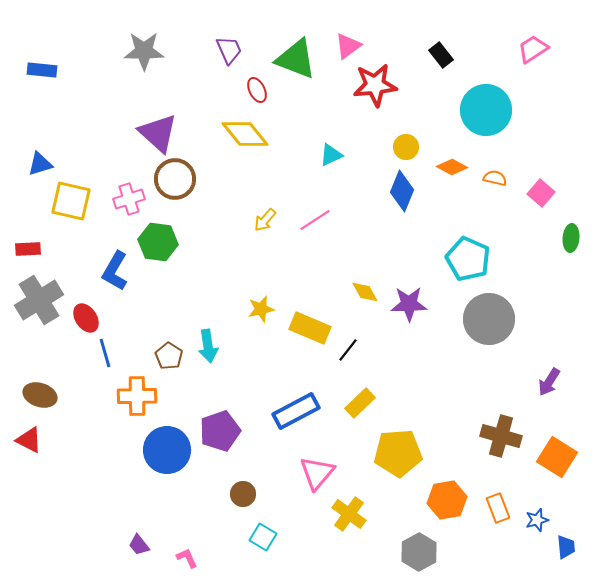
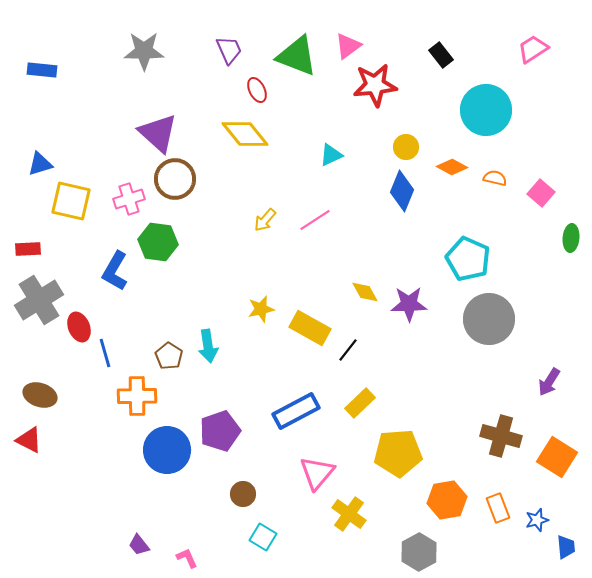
green triangle at (296, 59): moved 1 px right, 3 px up
red ellipse at (86, 318): moved 7 px left, 9 px down; rotated 12 degrees clockwise
yellow rectangle at (310, 328): rotated 6 degrees clockwise
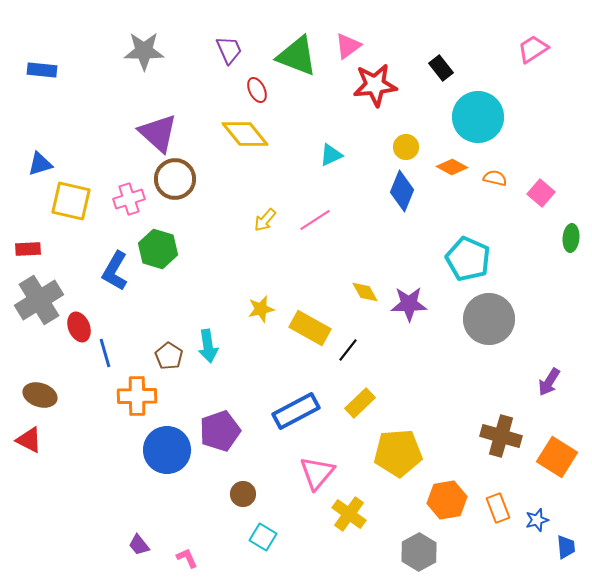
black rectangle at (441, 55): moved 13 px down
cyan circle at (486, 110): moved 8 px left, 7 px down
green hexagon at (158, 242): moved 7 px down; rotated 9 degrees clockwise
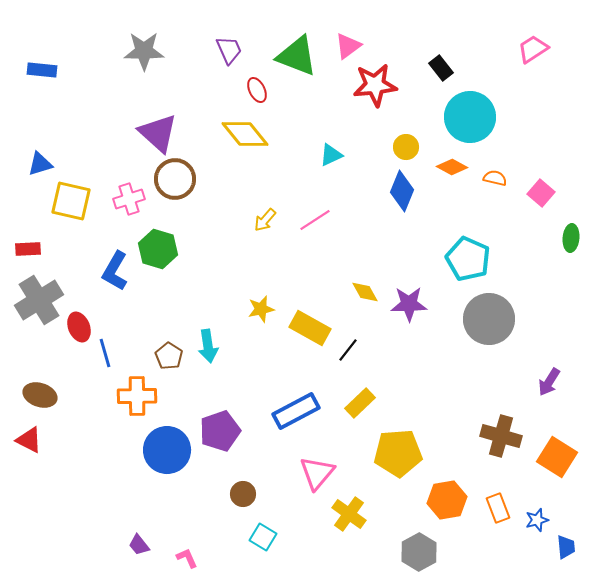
cyan circle at (478, 117): moved 8 px left
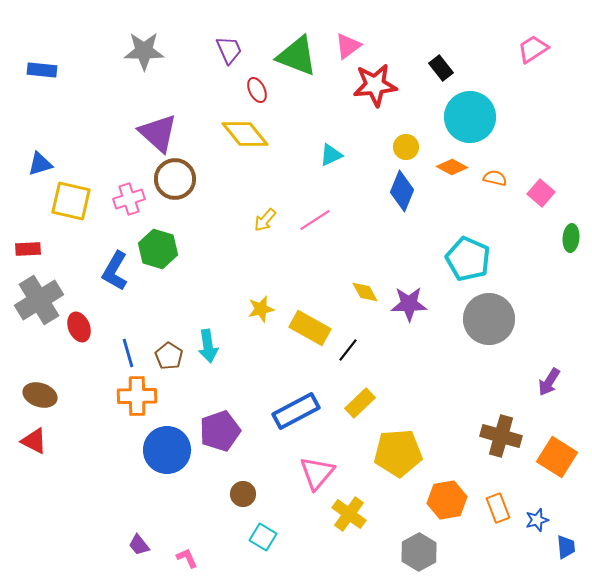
blue line at (105, 353): moved 23 px right
red triangle at (29, 440): moved 5 px right, 1 px down
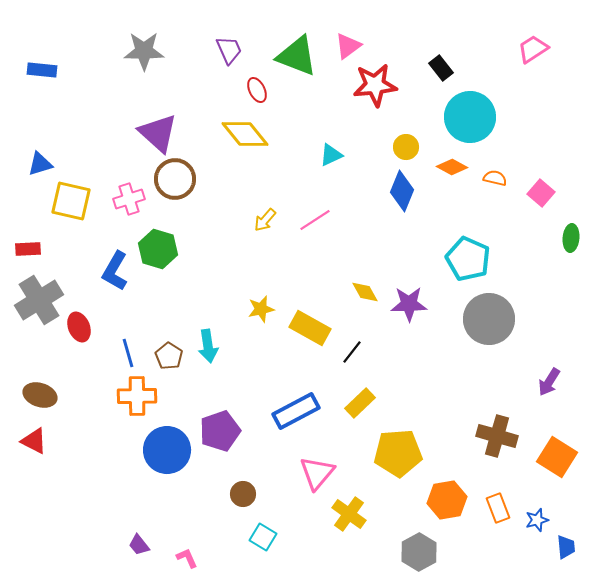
black line at (348, 350): moved 4 px right, 2 px down
brown cross at (501, 436): moved 4 px left
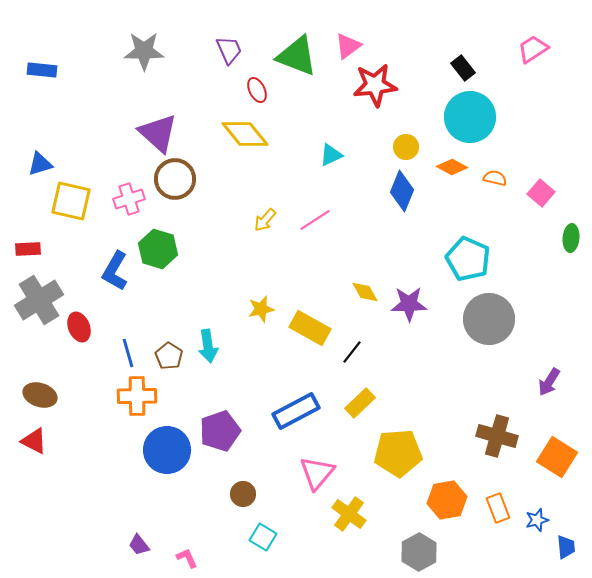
black rectangle at (441, 68): moved 22 px right
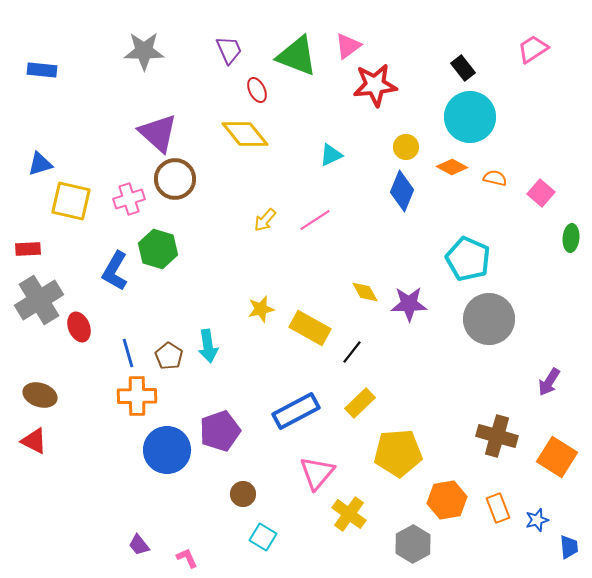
blue trapezoid at (566, 547): moved 3 px right
gray hexagon at (419, 552): moved 6 px left, 8 px up
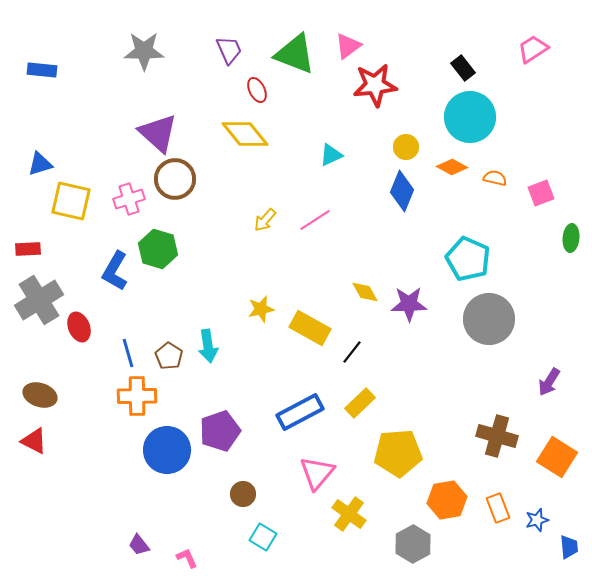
green triangle at (297, 56): moved 2 px left, 2 px up
pink square at (541, 193): rotated 28 degrees clockwise
blue rectangle at (296, 411): moved 4 px right, 1 px down
